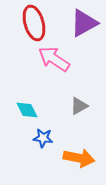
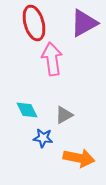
pink arrow: moved 2 px left; rotated 48 degrees clockwise
gray triangle: moved 15 px left, 9 px down
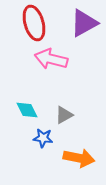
pink arrow: moved 1 px left; rotated 68 degrees counterclockwise
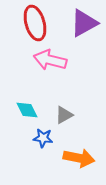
red ellipse: moved 1 px right
pink arrow: moved 1 px left, 1 px down
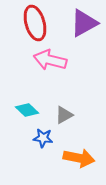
cyan diamond: rotated 20 degrees counterclockwise
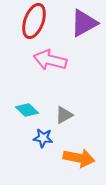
red ellipse: moved 1 px left, 2 px up; rotated 36 degrees clockwise
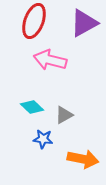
cyan diamond: moved 5 px right, 3 px up
blue star: moved 1 px down
orange arrow: moved 4 px right, 1 px down
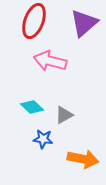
purple triangle: rotated 12 degrees counterclockwise
pink arrow: moved 1 px down
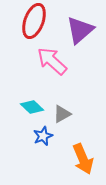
purple triangle: moved 4 px left, 7 px down
pink arrow: moved 2 px right; rotated 28 degrees clockwise
gray triangle: moved 2 px left, 1 px up
blue star: moved 3 px up; rotated 30 degrees counterclockwise
orange arrow: rotated 56 degrees clockwise
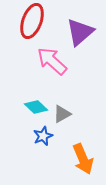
red ellipse: moved 2 px left
purple triangle: moved 2 px down
cyan diamond: moved 4 px right
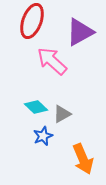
purple triangle: rotated 12 degrees clockwise
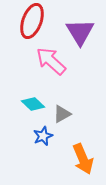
purple triangle: rotated 32 degrees counterclockwise
pink arrow: moved 1 px left
cyan diamond: moved 3 px left, 3 px up
